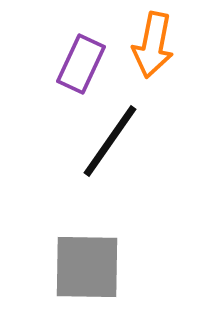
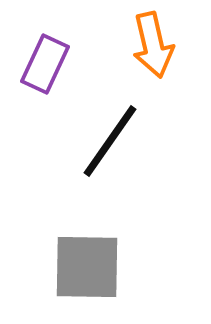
orange arrow: rotated 24 degrees counterclockwise
purple rectangle: moved 36 px left
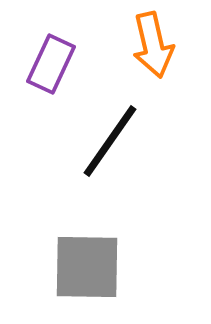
purple rectangle: moved 6 px right
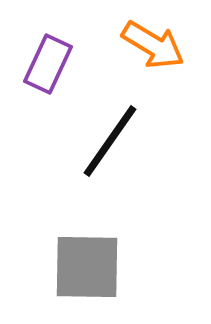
orange arrow: rotated 46 degrees counterclockwise
purple rectangle: moved 3 px left
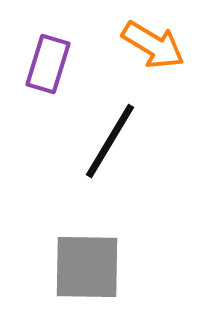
purple rectangle: rotated 8 degrees counterclockwise
black line: rotated 4 degrees counterclockwise
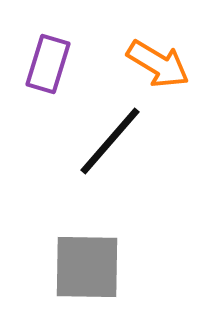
orange arrow: moved 5 px right, 19 px down
black line: rotated 10 degrees clockwise
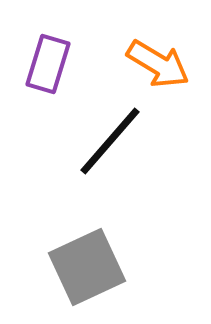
gray square: rotated 26 degrees counterclockwise
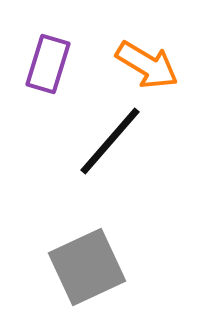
orange arrow: moved 11 px left, 1 px down
